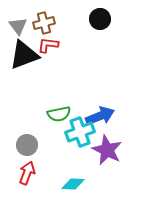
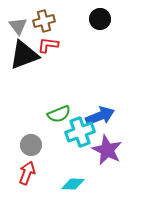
brown cross: moved 2 px up
green semicircle: rotated 10 degrees counterclockwise
gray circle: moved 4 px right
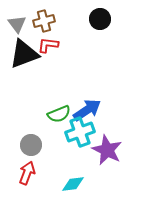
gray triangle: moved 1 px left, 2 px up
black triangle: moved 1 px up
blue arrow: moved 13 px left, 6 px up; rotated 12 degrees counterclockwise
cyan diamond: rotated 10 degrees counterclockwise
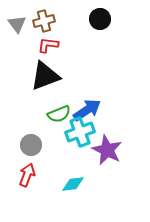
black triangle: moved 21 px right, 22 px down
red arrow: moved 2 px down
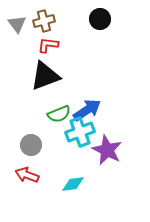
red arrow: rotated 90 degrees counterclockwise
